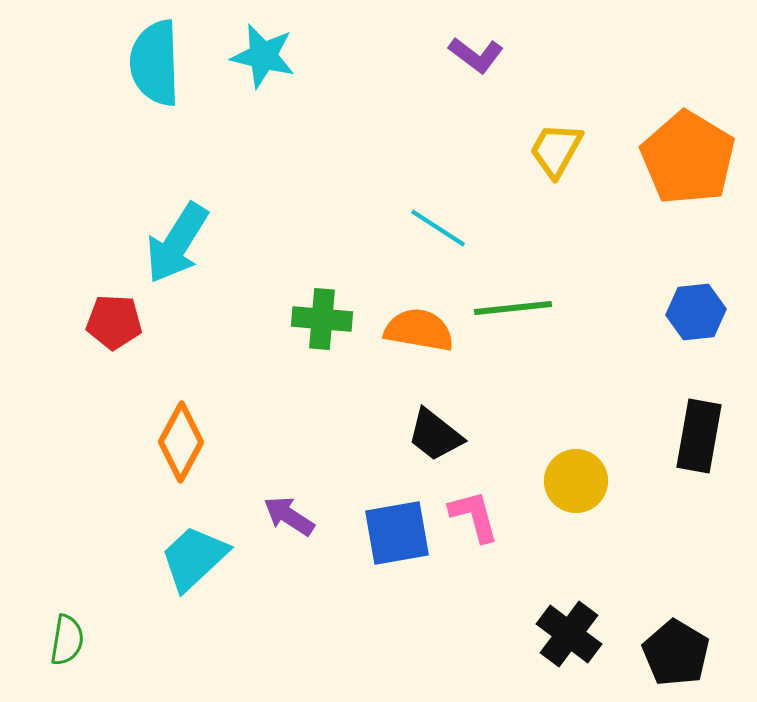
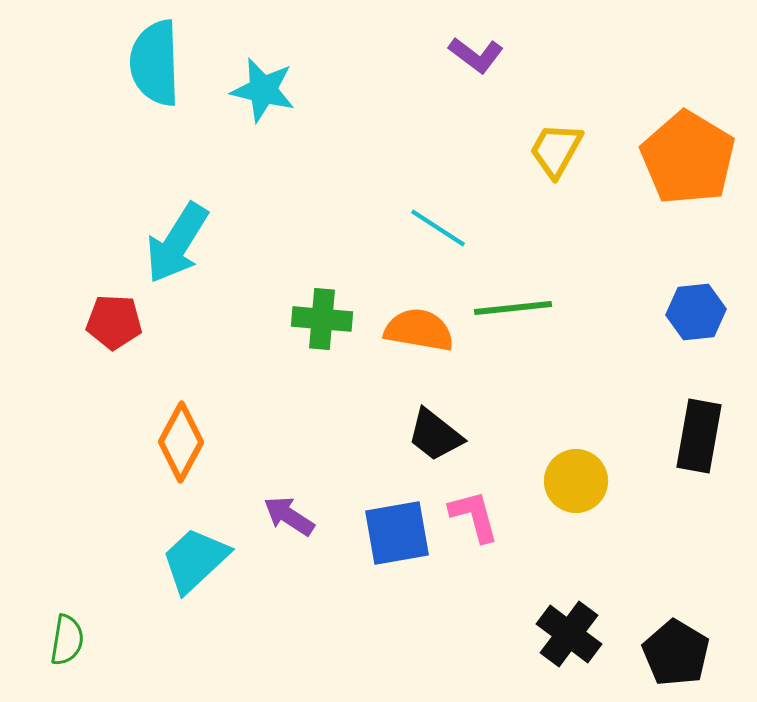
cyan star: moved 34 px down
cyan trapezoid: moved 1 px right, 2 px down
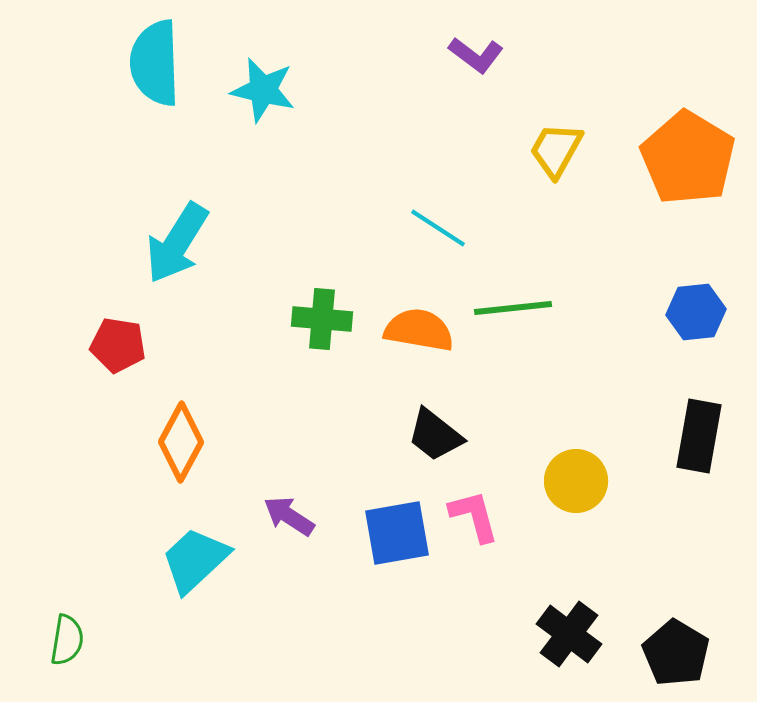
red pentagon: moved 4 px right, 23 px down; rotated 6 degrees clockwise
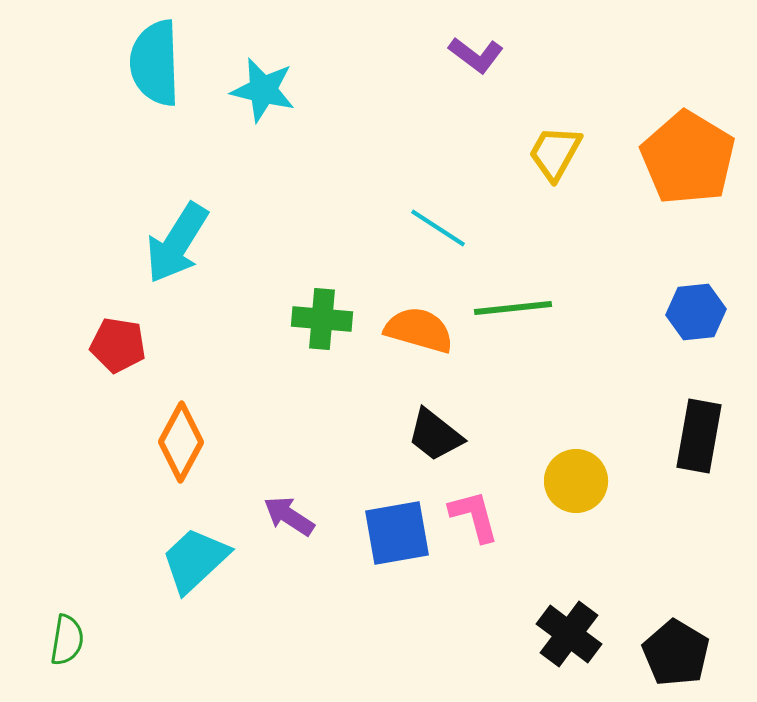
yellow trapezoid: moved 1 px left, 3 px down
orange semicircle: rotated 6 degrees clockwise
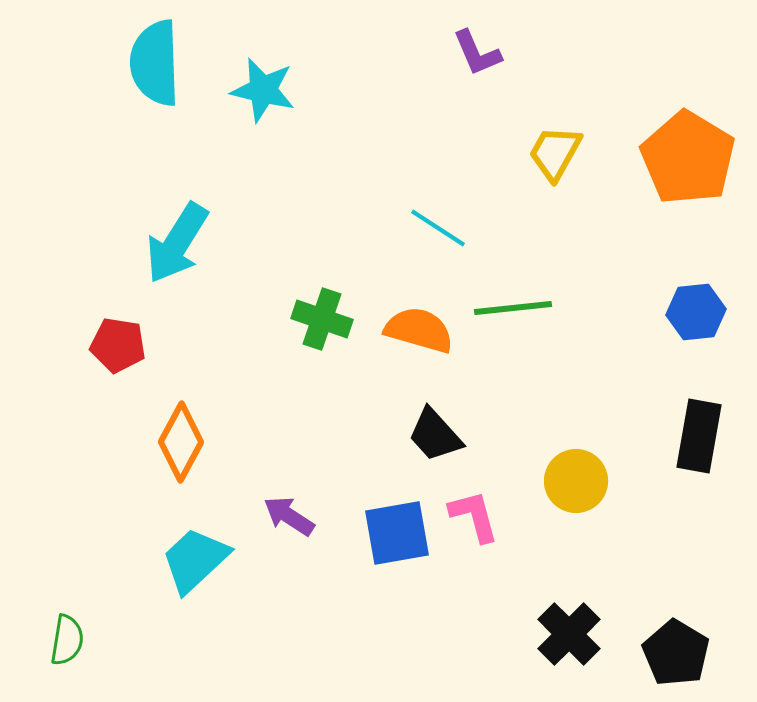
purple L-shape: moved 1 px right, 2 px up; rotated 30 degrees clockwise
green cross: rotated 14 degrees clockwise
black trapezoid: rotated 10 degrees clockwise
black cross: rotated 8 degrees clockwise
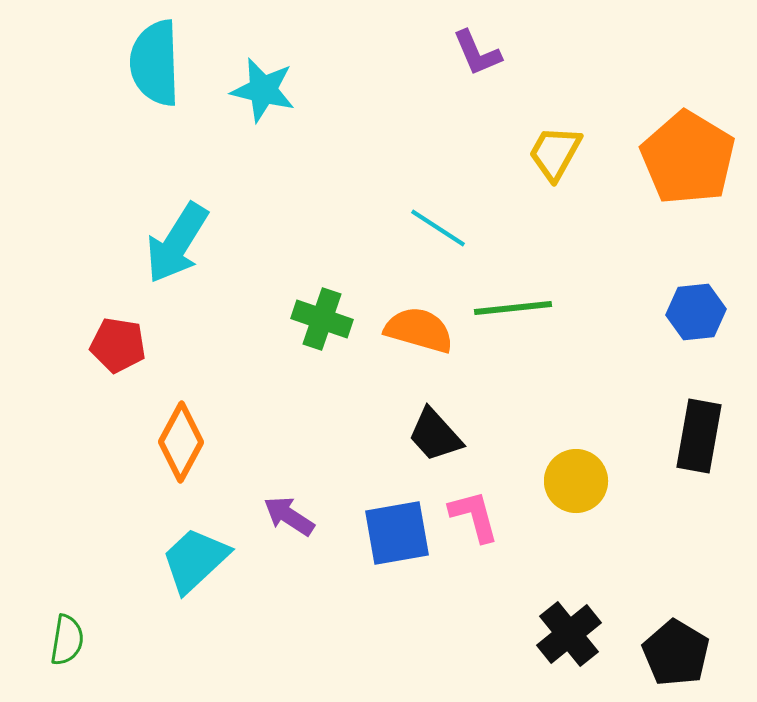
black cross: rotated 6 degrees clockwise
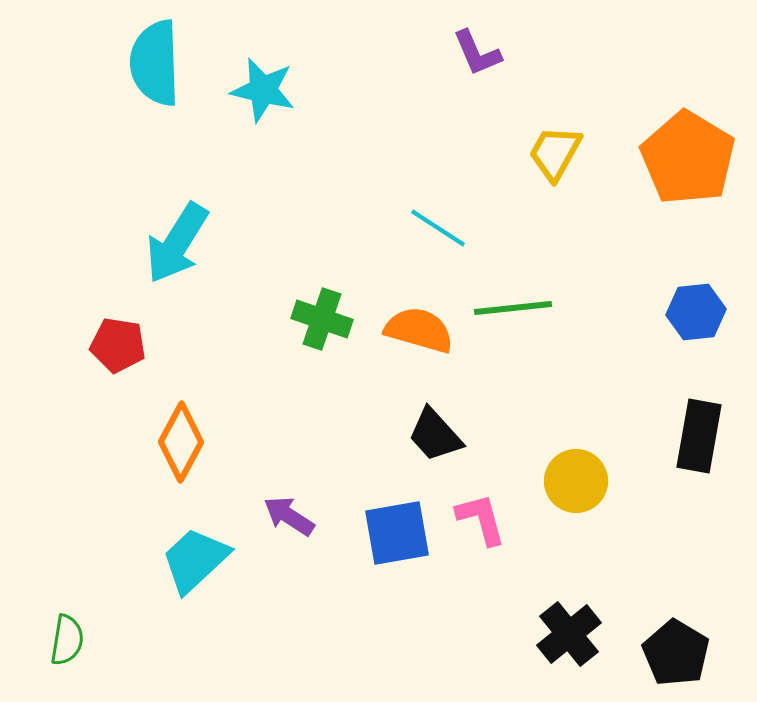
pink L-shape: moved 7 px right, 3 px down
